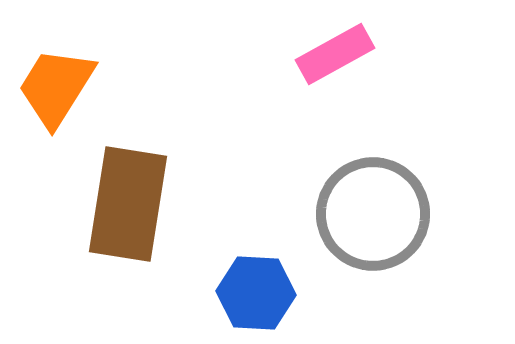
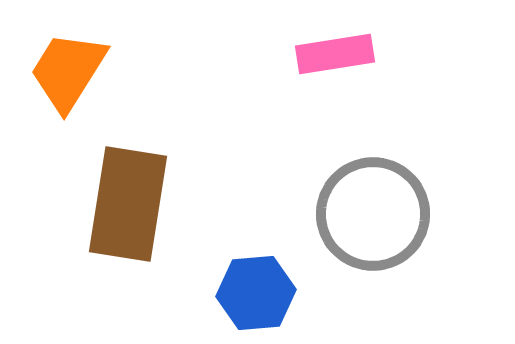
pink rectangle: rotated 20 degrees clockwise
orange trapezoid: moved 12 px right, 16 px up
blue hexagon: rotated 8 degrees counterclockwise
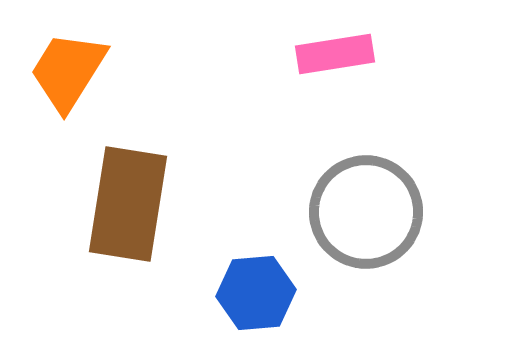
gray circle: moved 7 px left, 2 px up
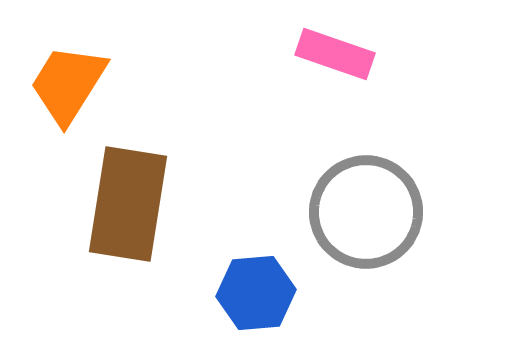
pink rectangle: rotated 28 degrees clockwise
orange trapezoid: moved 13 px down
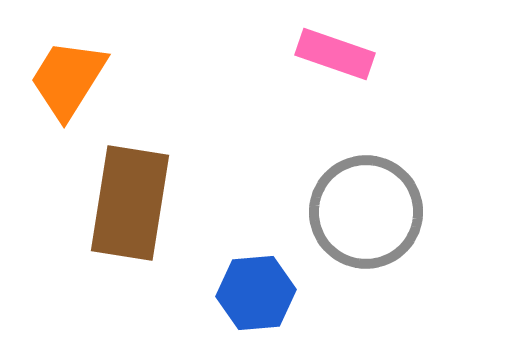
orange trapezoid: moved 5 px up
brown rectangle: moved 2 px right, 1 px up
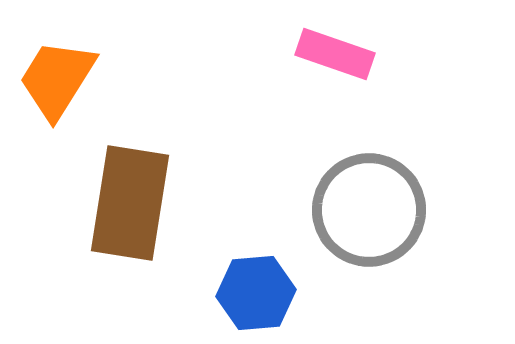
orange trapezoid: moved 11 px left
gray circle: moved 3 px right, 2 px up
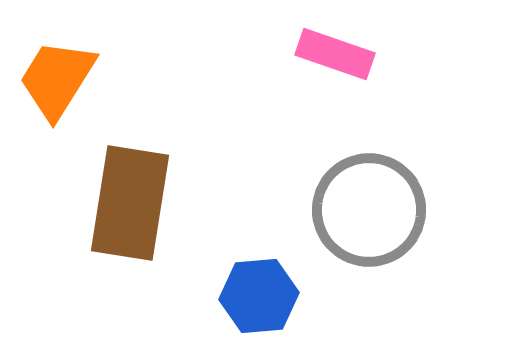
blue hexagon: moved 3 px right, 3 px down
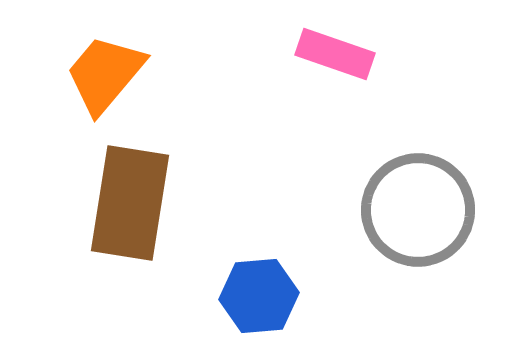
orange trapezoid: moved 48 px right, 5 px up; rotated 8 degrees clockwise
gray circle: moved 49 px right
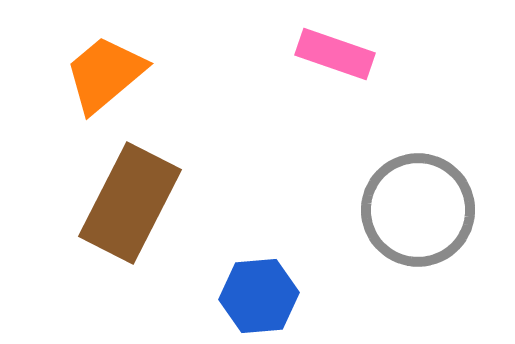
orange trapezoid: rotated 10 degrees clockwise
brown rectangle: rotated 18 degrees clockwise
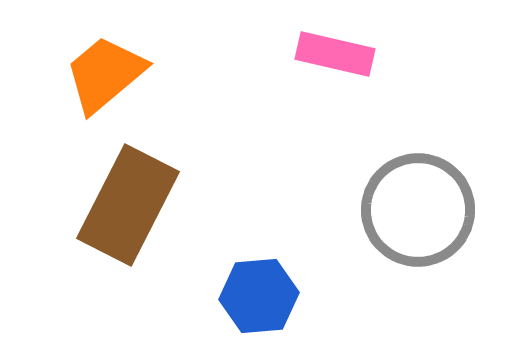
pink rectangle: rotated 6 degrees counterclockwise
brown rectangle: moved 2 px left, 2 px down
